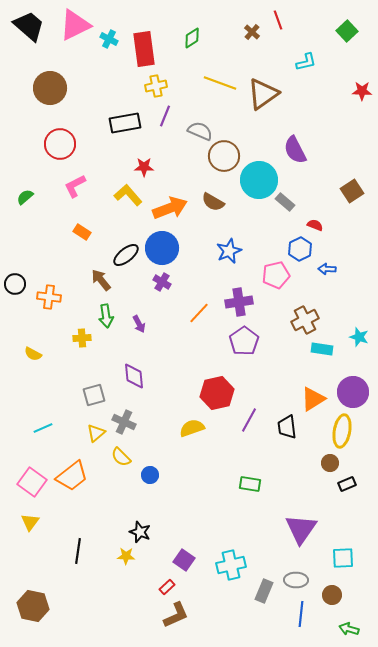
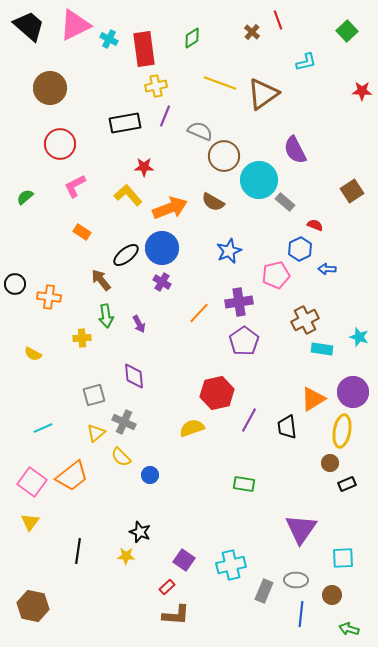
green rectangle at (250, 484): moved 6 px left
brown L-shape at (176, 615): rotated 28 degrees clockwise
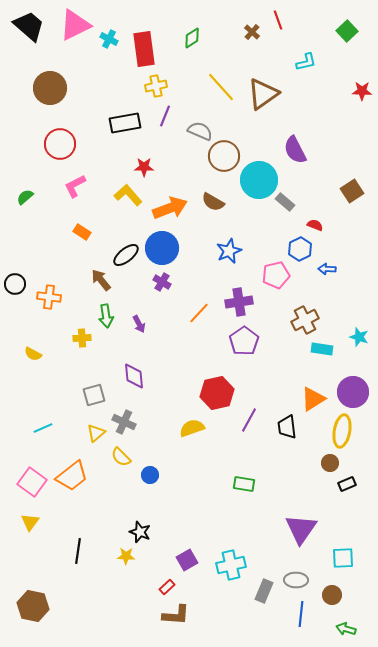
yellow line at (220, 83): moved 1 px right, 4 px down; rotated 28 degrees clockwise
purple square at (184, 560): moved 3 px right; rotated 25 degrees clockwise
green arrow at (349, 629): moved 3 px left
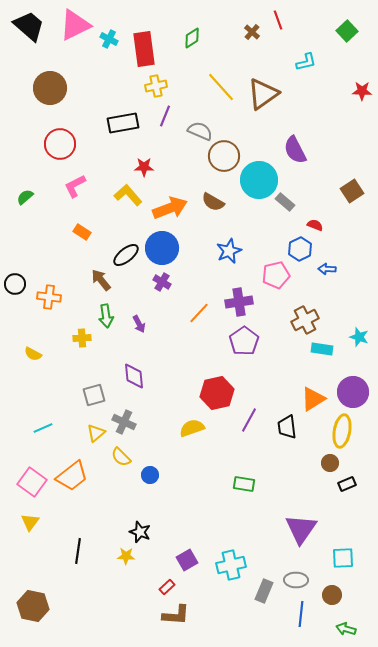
black rectangle at (125, 123): moved 2 px left
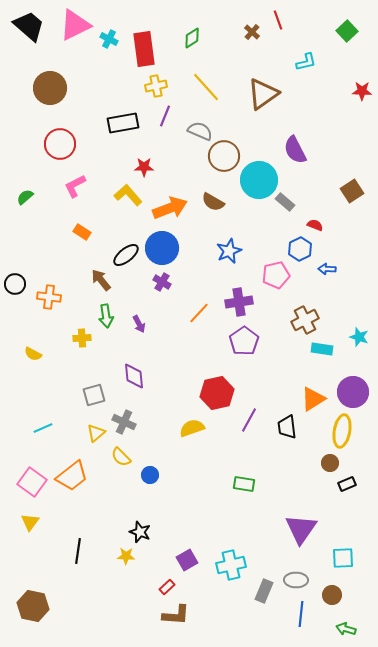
yellow line at (221, 87): moved 15 px left
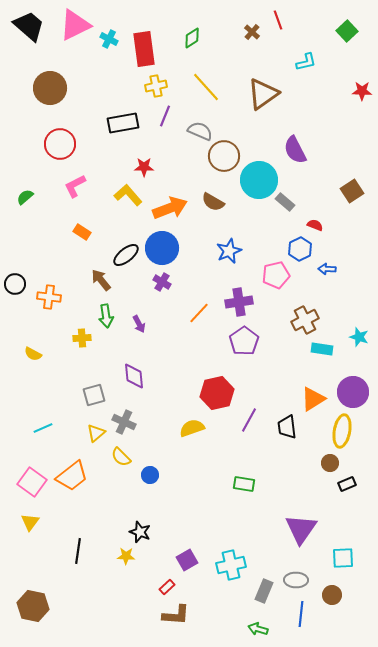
green arrow at (346, 629): moved 88 px left
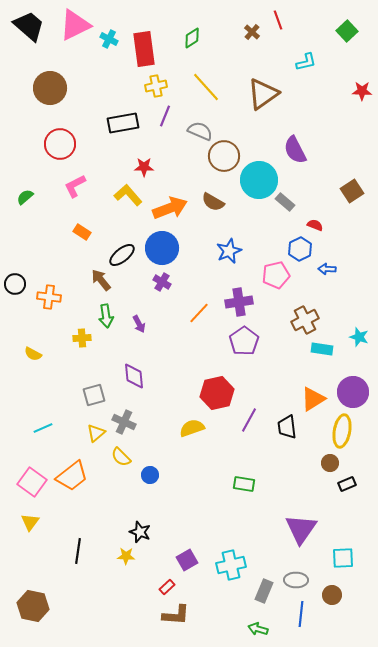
black ellipse at (126, 255): moved 4 px left
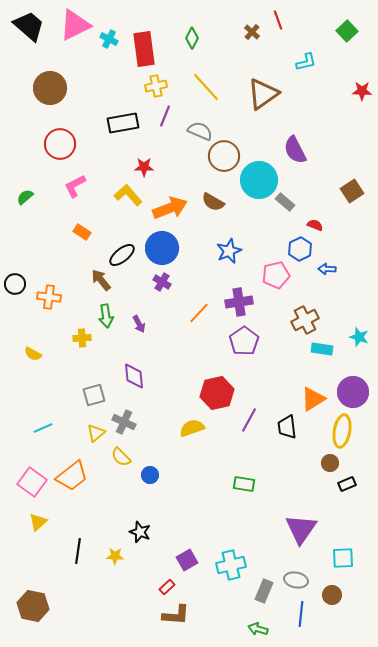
green diamond at (192, 38): rotated 30 degrees counterclockwise
yellow triangle at (30, 522): moved 8 px right; rotated 12 degrees clockwise
yellow star at (126, 556): moved 11 px left
gray ellipse at (296, 580): rotated 10 degrees clockwise
